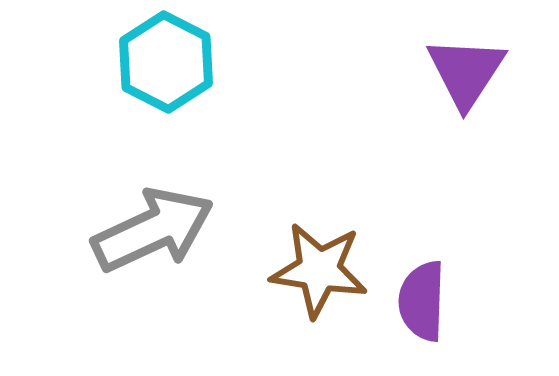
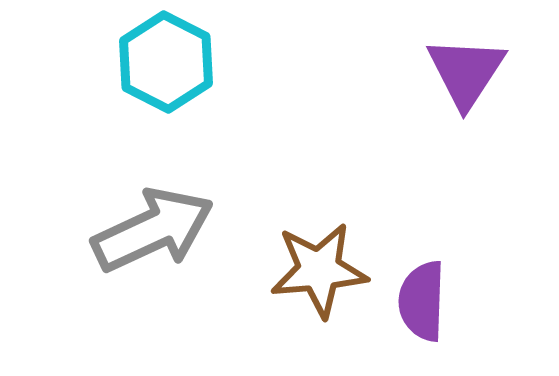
brown star: rotated 14 degrees counterclockwise
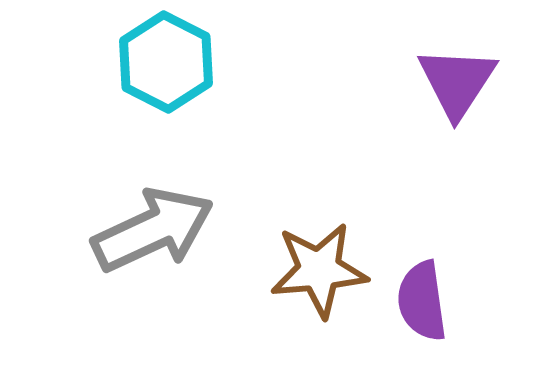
purple triangle: moved 9 px left, 10 px down
purple semicircle: rotated 10 degrees counterclockwise
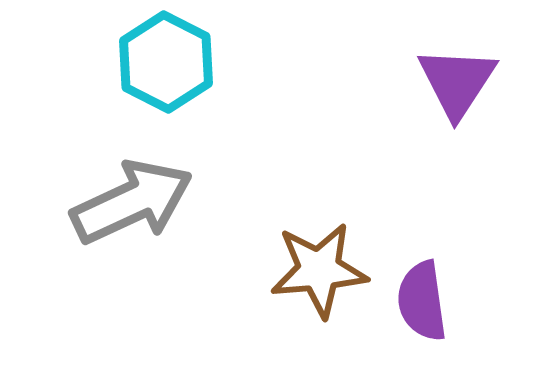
gray arrow: moved 21 px left, 28 px up
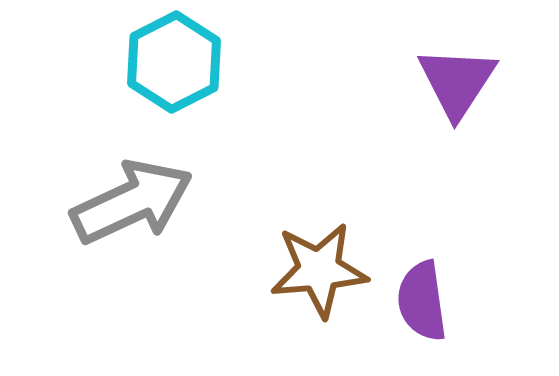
cyan hexagon: moved 8 px right; rotated 6 degrees clockwise
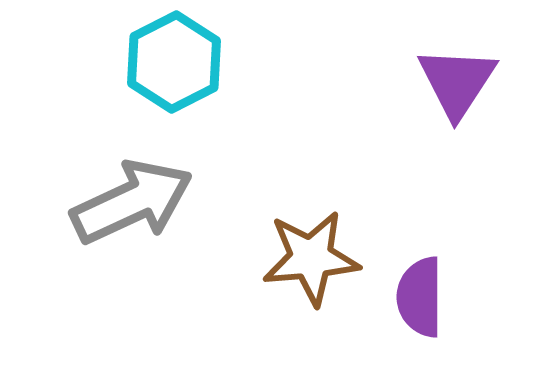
brown star: moved 8 px left, 12 px up
purple semicircle: moved 2 px left, 4 px up; rotated 8 degrees clockwise
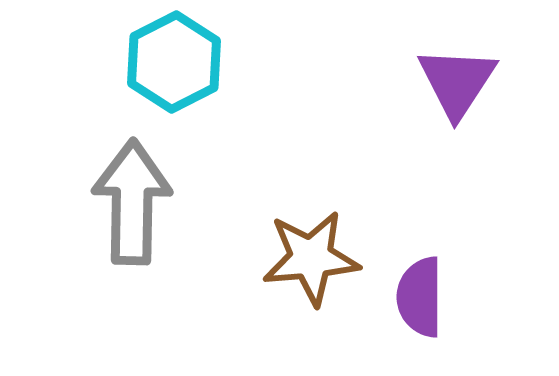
gray arrow: rotated 64 degrees counterclockwise
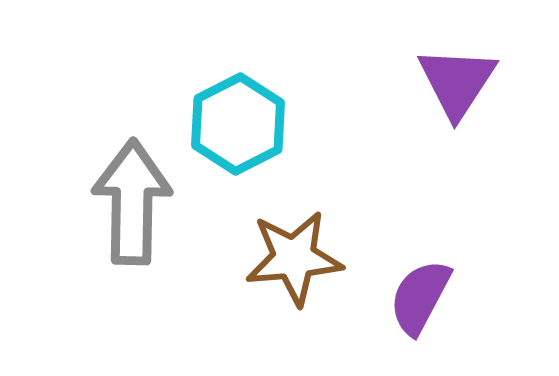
cyan hexagon: moved 64 px right, 62 px down
brown star: moved 17 px left
purple semicircle: rotated 28 degrees clockwise
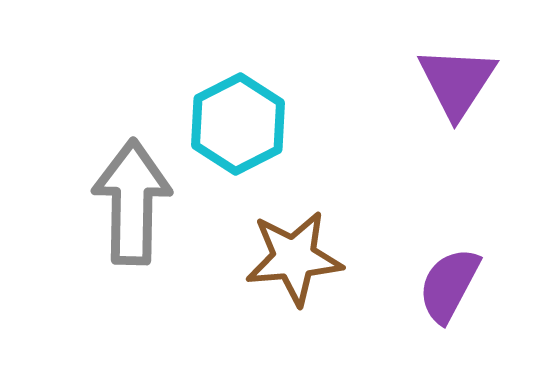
purple semicircle: moved 29 px right, 12 px up
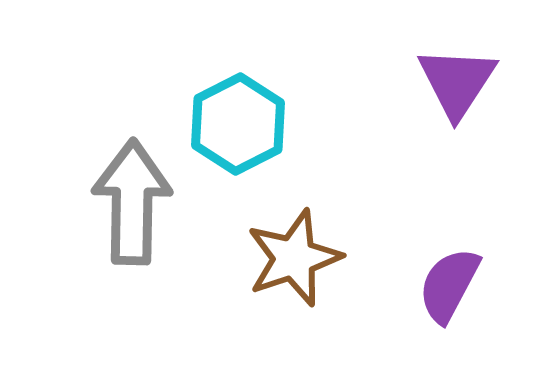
brown star: rotated 14 degrees counterclockwise
